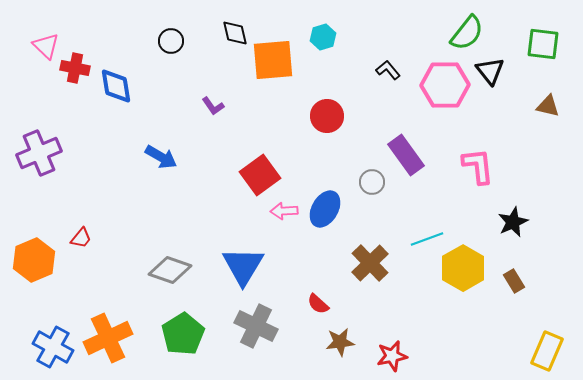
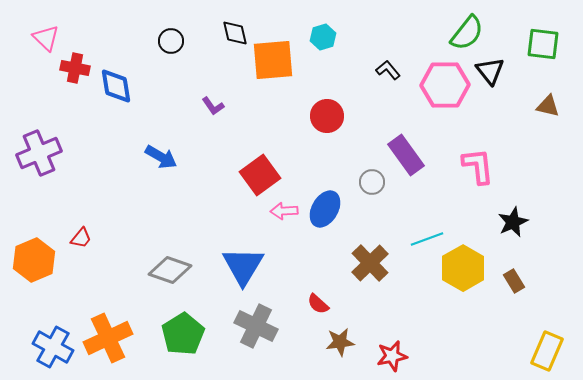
pink triangle: moved 8 px up
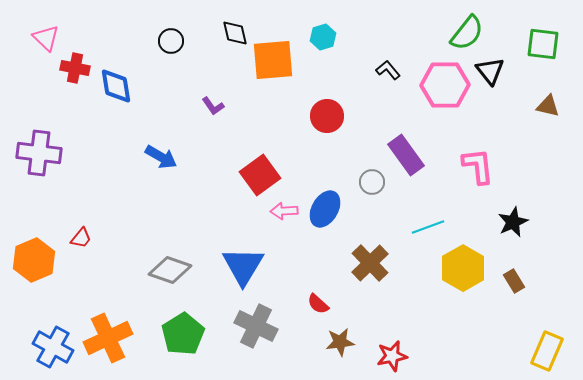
purple cross: rotated 30 degrees clockwise
cyan line: moved 1 px right, 12 px up
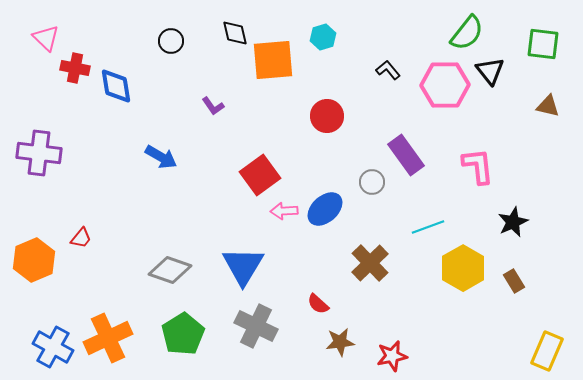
blue ellipse: rotated 18 degrees clockwise
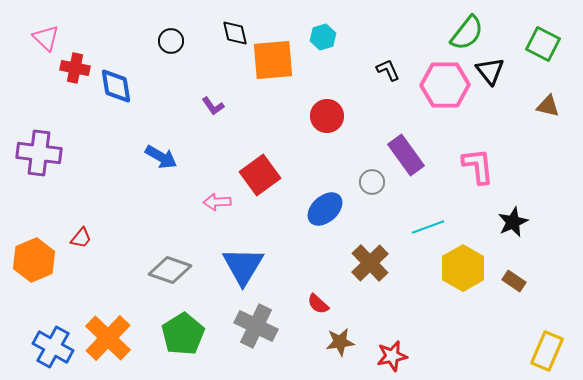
green square: rotated 20 degrees clockwise
black L-shape: rotated 15 degrees clockwise
pink arrow: moved 67 px left, 9 px up
brown rectangle: rotated 25 degrees counterclockwise
orange cross: rotated 21 degrees counterclockwise
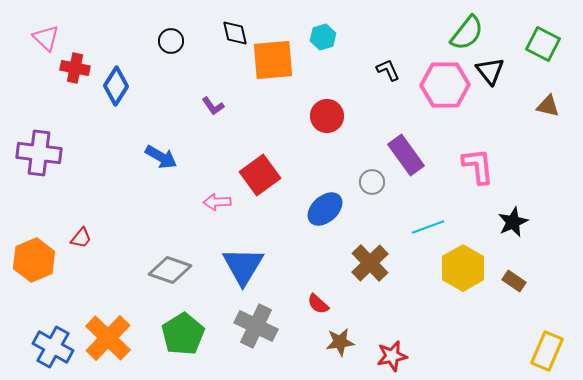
blue diamond: rotated 42 degrees clockwise
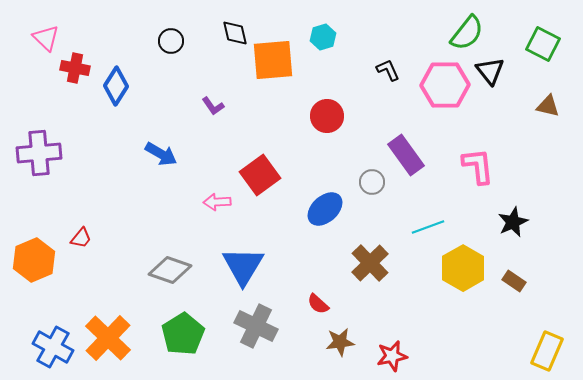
purple cross: rotated 12 degrees counterclockwise
blue arrow: moved 3 px up
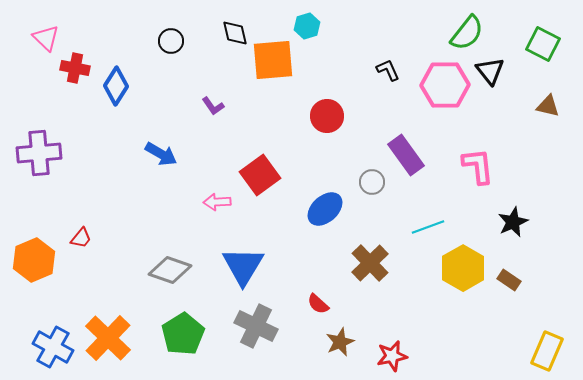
cyan hexagon: moved 16 px left, 11 px up
brown rectangle: moved 5 px left, 1 px up
brown star: rotated 16 degrees counterclockwise
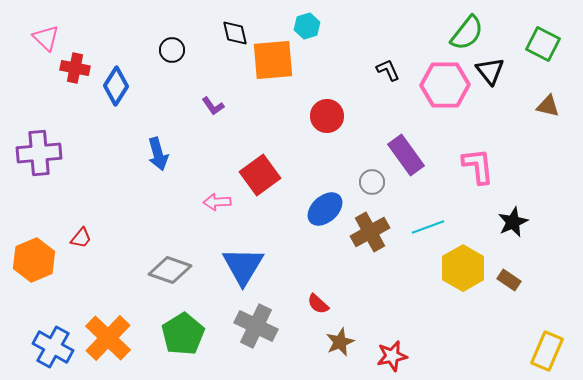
black circle: moved 1 px right, 9 px down
blue arrow: moved 3 px left; rotated 44 degrees clockwise
brown cross: moved 31 px up; rotated 15 degrees clockwise
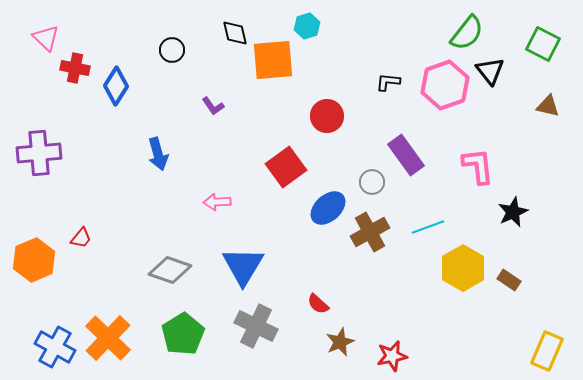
black L-shape: moved 12 px down; rotated 60 degrees counterclockwise
pink hexagon: rotated 18 degrees counterclockwise
red square: moved 26 px right, 8 px up
blue ellipse: moved 3 px right, 1 px up
black star: moved 10 px up
blue cross: moved 2 px right
